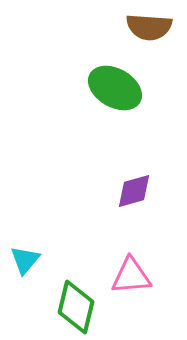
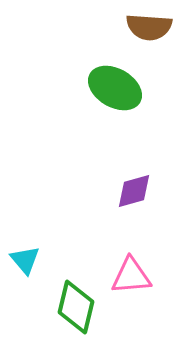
cyan triangle: rotated 20 degrees counterclockwise
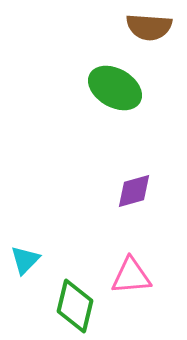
cyan triangle: rotated 24 degrees clockwise
green diamond: moved 1 px left, 1 px up
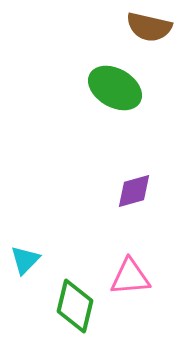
brown semicircle: rotated 9 degrees clockwise
pink triangle: moved 1 px left, 1 px down
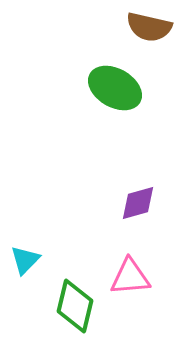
purple diamond: moved 4 px right, 12 px down
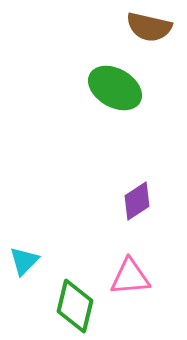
purple diamond: moved 1 px left, 2 px up; rotated 18 degrees counterclockwise
cyan triangle: moved 1 px left, 1 px down
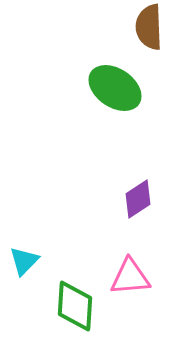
brown semicircle: rotated 75 degrees clockwise
green ellipse: rotated 4 degrees clockwise
purple diamond: moved 1 px right, 2 px up
green diamond: rotated 10 degrees counterclockwise
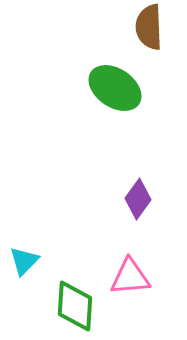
purple diamond: rotated 21 degrees counterclockwise
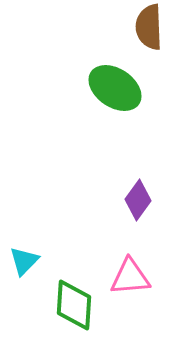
purple diamond: moved 1 px down
green diamond: moved 1 px left, 1 px up
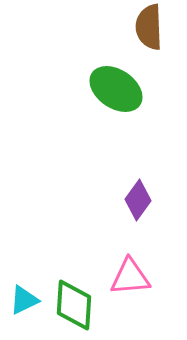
green ellipse: moved 1 px right, 1 px down
cyan triangle: moved 39 px down; rotated 20 degrees clockwise
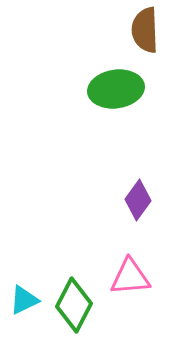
brown semicircle: moved 4 px left, 3 px down
green ellipse: rotated 42 degrees counterclockwise
green diamond: rotated 24 degrees clockwise
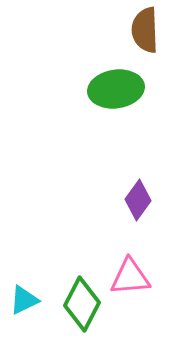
green diamond: moved 8 px right, 1 px up
